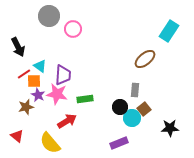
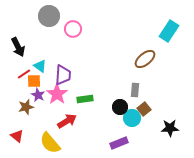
pink star: rotated 25 degrees clockwise
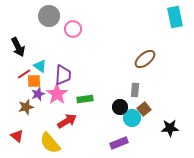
cyan rectangle: moved 6 px right, 14 px up; rotated 45 degrees counterclockwise
purple star: moved 1 px up; rotated 24 degrees clockwise
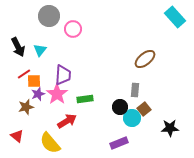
cyan rectangle: rotated 30 degrees counterclockwise
cyan triangle: moved 16 px up; rotated 32 degrees clockwise
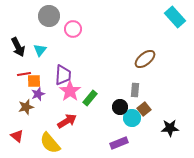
red line: rotated 24 degrees clockwise
pink star: moved 13 px right, 3 px up
green rectangle: moved 5 px right, 1 px up; rotated 42 degrees counterclockwise
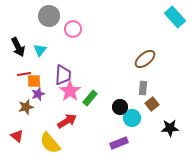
gray rectangle: moved 8 px right, 2 px up
brown square: moved 8 px right, 5 px up
